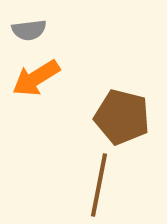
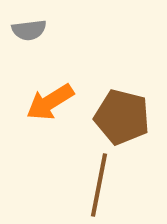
orange arrow: moved 14 px right, 24 px down
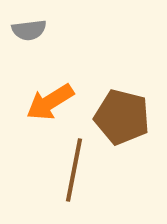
brown line: moved 25 px left, 15 px up
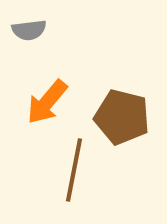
orange arrow: moved 3 px left; rotated 18 degrees counterclockwise
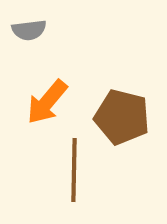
brown line: rotated 10 degrees counterclockwise
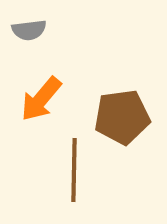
orange arrow: moved 6 px left, 3 px up
brown pentagon: rotated 22 degrees counterclockwise
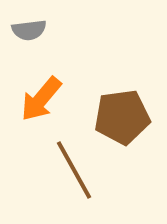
brown line: rotated 30 degrees counterclockwise
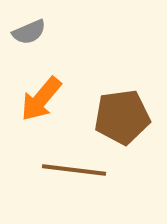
gray semicircle: moved 2 px down; rotated 16 degrees counterclockwise
brown line: rotated 54 degrees counterclockwise
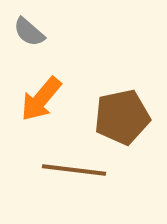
gray semicircle: rotated 64 degrees clockwise
brown pentagon: rotated 4 degrees counterclockwise
